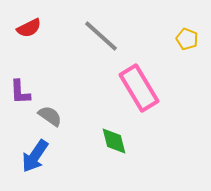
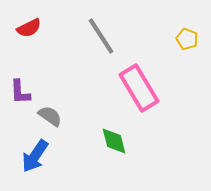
gray line: rotated 15 degrees clockwise
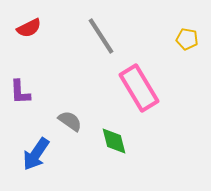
yellow pentagon: rotated 10 degrees counterclockwise
gray semicircle: moved 20 px right, 5 px down
blue arrow: moved 1 px right, 2 px up
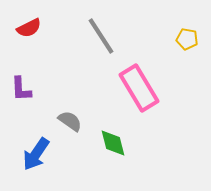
purple L-shape: moved 1 px right, 3 px up
green diamond: moved 1 px left, 2 px down
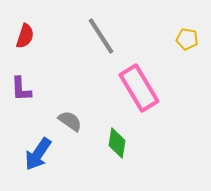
red semicircle: moved 4 px left, 8 px down; rotated 45 degrees counterclockwise
green diamond: moved 4 px right; rotated 24 degrees clockwise
blue arrow: moved 2 px right
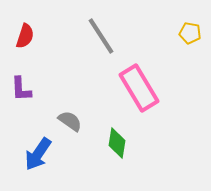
yellow pentagon: moved 3 px right, 6 px up
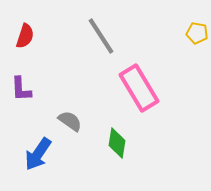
yellow pentagon: moved 7 px right
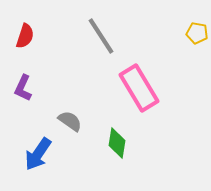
purple L-shape: moved 2 px right, 1 px up; rotated 28 degrees clockwise
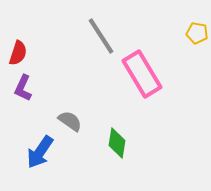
red semicircle: moved 7 px left, 17 px down
pink rectangle: moved 3 px right, 14 px up
blue arrow: moved 2 px right, 2 px up
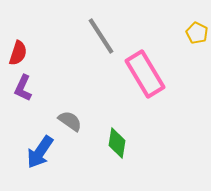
yellow pentagon: rotated 15 degrees clockwise
pink rectangle: moved 3 px right
